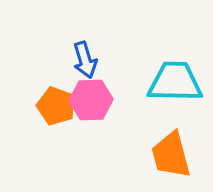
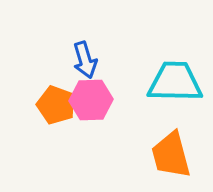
orange pentagon: moved 1 px up
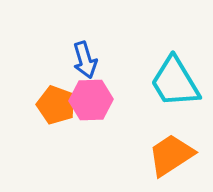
cyan trapezoid: rotated 122 degrees counterclockwise
orange trapezoid: rotated 72 degrees clockwise
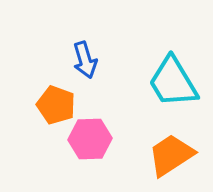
cyan trapezoid: moved 2 px left
pink hexagon: moved 1 px left, 39 px down
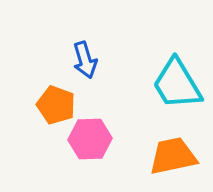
cyan trapezoid: moved 4 px right, 2 px down
orange trapezoid: moved 2 px right, 1 px down; rotated 21 degrees clockwise
